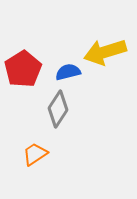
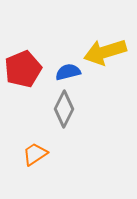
red pentagon: rotated 9 degrees clockwise
gray diamond: moved 6 px right; rotated 6 degrees counterclockwise
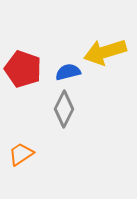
red pentagon: rotated 30 degrees counterclockwise
orange trapezoid: moved 14 px left
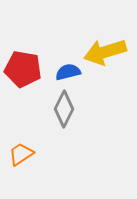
red pentagon: rotated 9 degrees counterclockwise
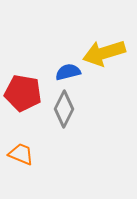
yellow arrow: moved 1 px left, 1 px down
red pentagon: moved 24 px down
orange trapezoid: rotated 56 degrees clockwise
